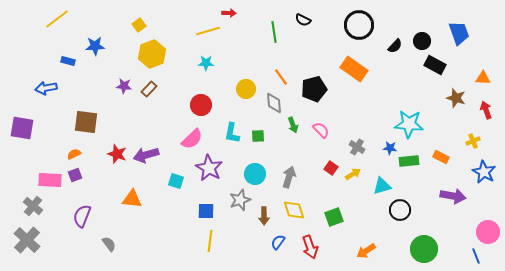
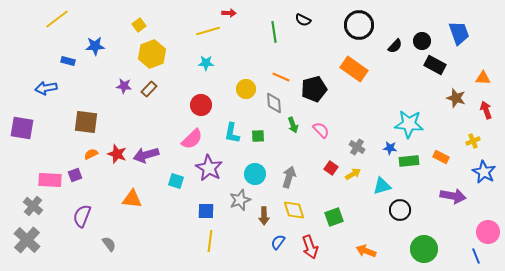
orange line at (281, 77): rotated 30 degrees counterclockwise
orange semicircle at (74, 154): moved 17 px right
orange arrow at (366, 251): rotated 54 degrees clockwise
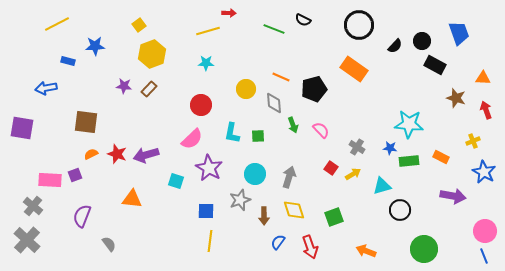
yellow line at (57, 19): moved 5 px down; rotated 10 degrees clockwise
green line at (274, 32): moved 3 px up; rotated 60 degrees counterclockwise
pink circle at (488, 232): moved 3 px left, 1 px up
blue line at (476, 256): moved 8 px right
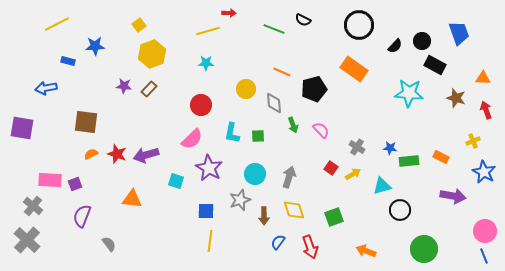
orange line at (281, 77): moved 1 px right, 5 px up
cyan star at (409, 124): moved 31 px up
purple square at (75, 175): moved 9 px down
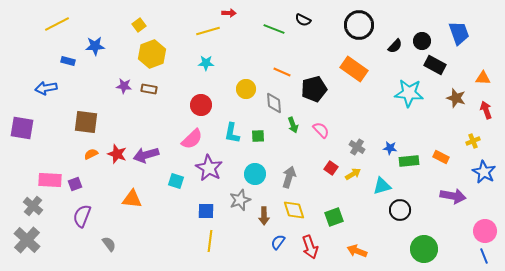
brown rectangle at (149, 89): rotated 56 degrees clockwise
orange arrow at (366, 251): moved 9 px left
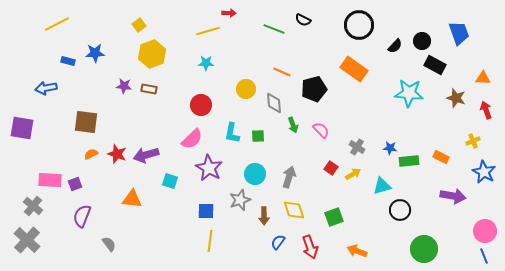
blue star at (95, 46): moved 7 px down
cyan square at (176, 181): moved 6 px left
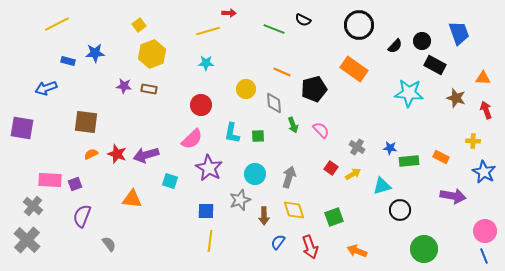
blue arrow at (46, 88): rotated 10 degrees counterclockwise
yellow cross at (473, 141): rotated 24 degrees clockwise
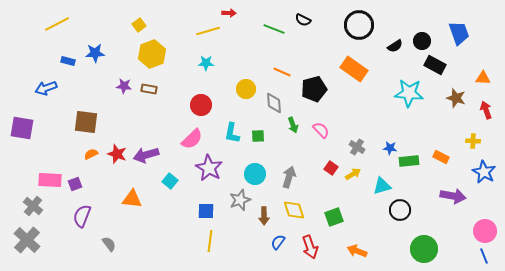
black semicircle at (395, 46): rotated 14 degrees clockwise
cyan square at (170, 181): rotated 21 degrees clockwise
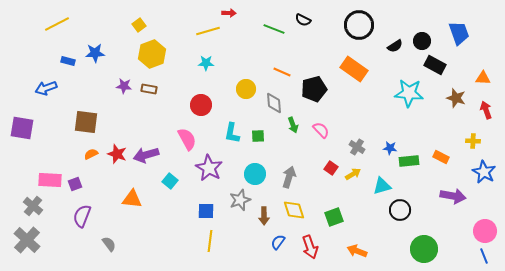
pink semicircle at (192, 139): moved 5 px left; rotated 75 degrees counterclockwise
